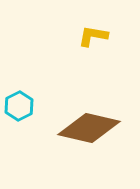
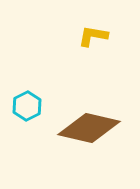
cyan hexagon: moved 8 px right
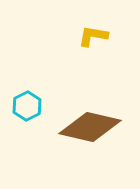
brown diamond: moved 1 px right, 1 px up
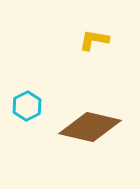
yellow L-shape: moved 1 px right, 4 px down
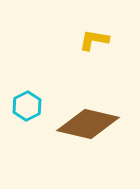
brown diamond: moved 2 px left, 3 px up
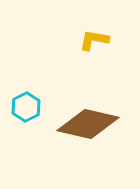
cyan hexagon: moved 1 px left, 1 px down
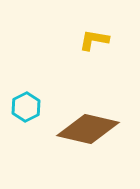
brown diamond: moved 5 px down
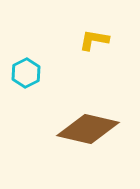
cyan hexagon: moved 34 px up
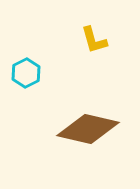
yellow L-shape: rotated 116 degrees counterclockwise
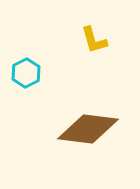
brown diamond: rotated 6 degrees counterclockwise
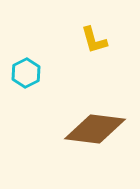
brown diamond: moved 7 px right
